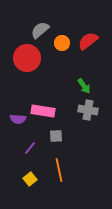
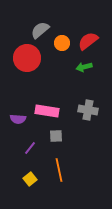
green arrow: moved 19 px up; rotated 112 degrees clockwise
pink rectangle: moved 4 px right
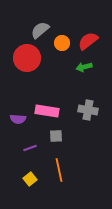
purple line: rotated 32 degrees clockwise
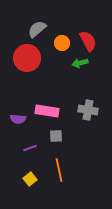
gray semicircle: moved 3 px left, 1 px up
red semicircle: rotated 100 degrees clockwise
green arrow: moved 4 px left, 4 px up
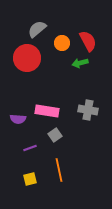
gray square: moved 1 px left, 1 px up; rotated 32 degrees counterclockwise
yellow square: rotated 24 degrees clockwise
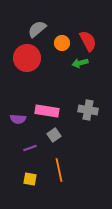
gray square: moved 1 px left
yellow square: rotated 24 degrees clockwise
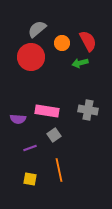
red circle: moved 4 px right, 1 px up
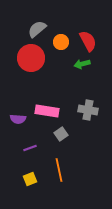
orange circle: moved 1 px left, 1 px up
red circle: moved 1 px down
green arrow: moved 2 px right, 1 px down
gray square: moved 7 px right, 1 px up
yellow square: rotated 32 degrees counterclockwise
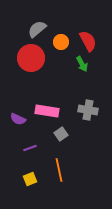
green arrow: rotated 105 degrees counterclockwise
purple semicircle: rotated 21 degrees clockwise
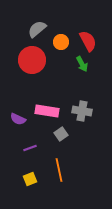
red circle: moved 1 px right, 2 px down
gray cross: moved 6 px left, 1 px down
